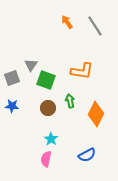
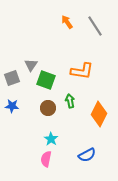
orange diamond: moved 3 px right
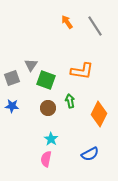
blue semicircle: moved 3 px right, 1 px up
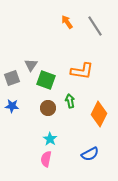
cyan star: moved 1 px left
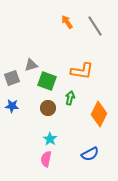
gray triangle: rotated 40 degrees clockwise
green square: moved 1 px right, 1 px down
green arrow: moved 3 px up; rotated 24 degrees clockwise
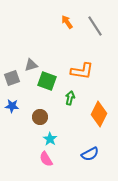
brown circle: moved 8 px left, 9 px down
pink semicircle: rotated 42 degrees counterclockwise
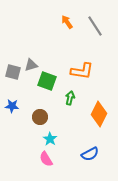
gray square: moved 1 px right, 6 px up; rotated 35 degrees clockwise
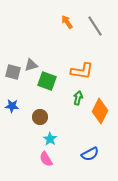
green arrow: moved 8 px right
orange diamond: moved 1 px right, 3 px up
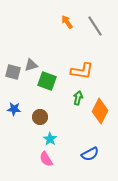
blue star: moved 2 px right, 3 px down
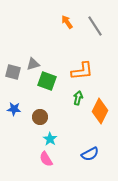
gray triangle: moved 2 px right, 1 px up
orange L-shape: rotated 15 degrees counterclockwise
